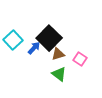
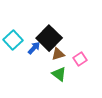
pink square: rotated 24 degrees clockwise
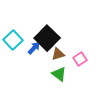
black square: moved 2 px left
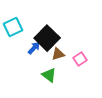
cyan square: moved 13 px up; rotated 18 degrees clockwise
green triangle: moved 10 px left, 1 px down
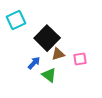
cyan square: moved 3 px right, 7 px up
blue arrow: moved 15 px down
pink square: rotated 24 degrees clockwise
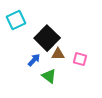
brown triangle: rotated 16 degrees clockwise
pink square: rotated 24 degrees clockwise
blue arrow: moved 3 px up
green triangle: moved 1 px down
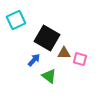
black square: rotated 15 degrees counterclockwise
brown triangle: moved 6 px right, 1 px up
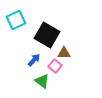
black square: moved 3 px up
pink square: moved 25 px left, 7 px down; rotated 24 degrees clockwise
green triangle: moved 7 px left, 5 px down
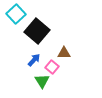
cyan square: moved 6 px up; rotated 18 degrees counterclockwise
black square: moved 10 px left, 4 px up; rotated 10 degrees clockwise
pink square: moved 3 px left, 1 px down
green triangle: rotated 21 degrees clockwise
